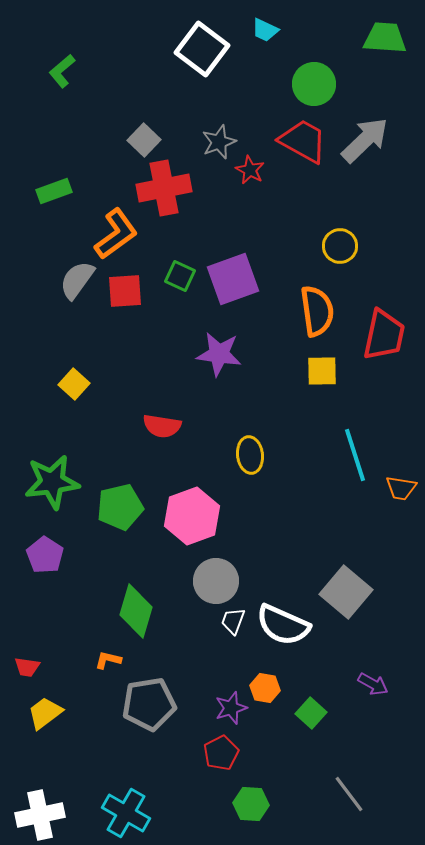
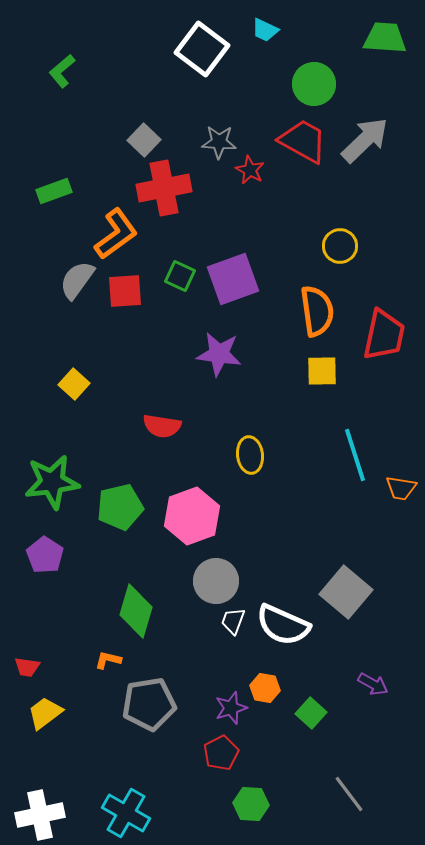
gray star at (219, 142): rotated 24 degrees clockwise
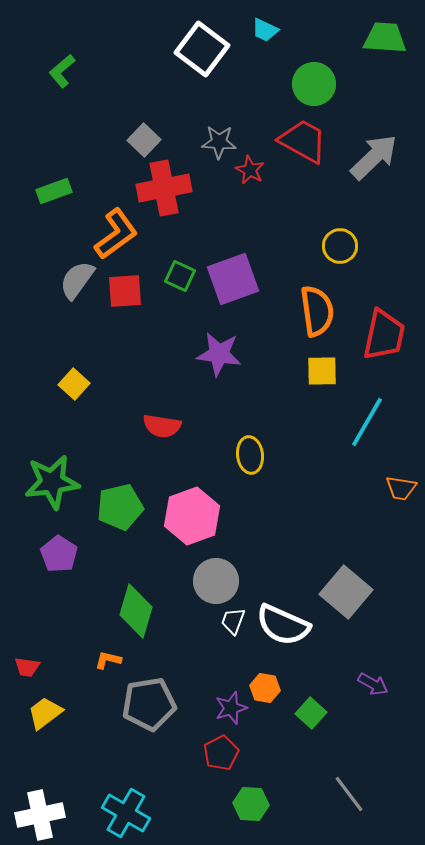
gray arrow at (365, 140): moved 9 px right, 17 px down
cyan line at (355, 455): moved 12 px right, 33 px up; rotated 48 degrees clockwise
purple pentagon at (45, 555): moved 14 px right, 1 px up
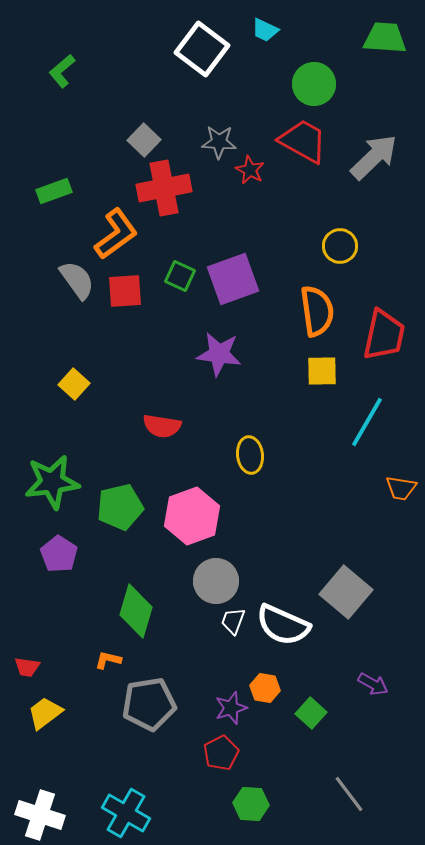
gray semicircle at (77, 280): rotated 108 degrees clockwise
white cross at (40, 815): rotated 30 degrees clockwise
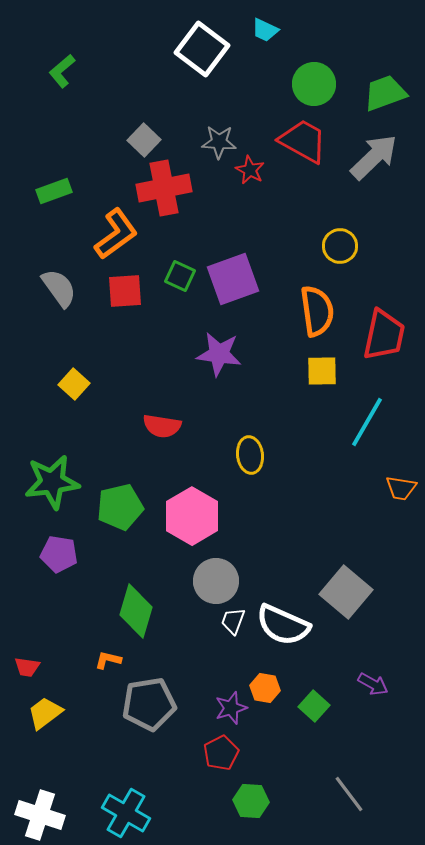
green trapezoid at (385, 38): moved 55 px down; rotated 24 degrees counterclockwise
gray semicircle at (77, 280): moved 18 px left, 8 px down
pink hexagon at (192, 516): rotated 10 degrees counterclockwise
purple pentagon at (59, 554): rotated 24 degrees counterclockwise
green square at (311, 713): moved 3 px right, 7 px up
green hexagon at (251, 804): moved 3 px up
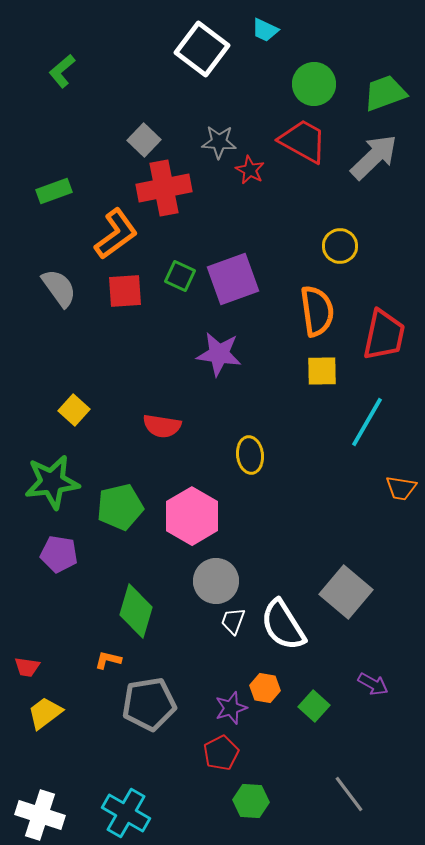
yellow square at (74, 384): moved 26 px down
white semicircle at (283, 625): rotated 34 degrees clockwise
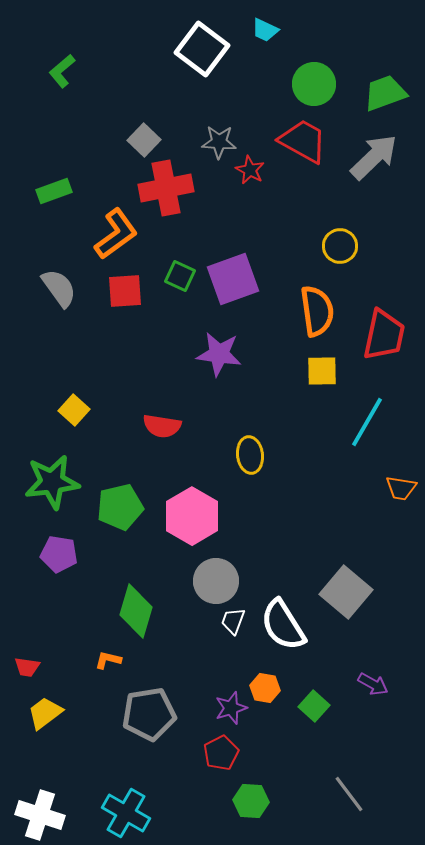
red cross at (164, 188): moved 2 px right
gray pentagon at (149, 704): moved 10 px down
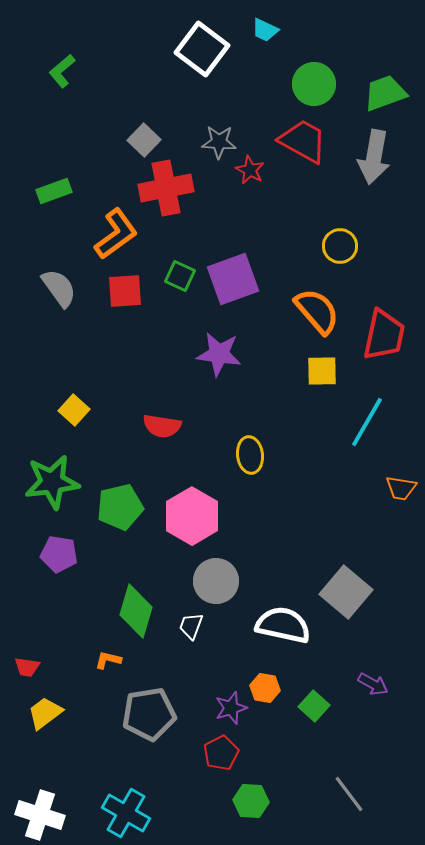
gray arrow at (374, 157): rotated 144 degrees clockwise
orange semicircle at (317, 311): rotated 33 degrees counterclockwise
white trapezoid at (233, 621): moved 42 px left, 5 px down
white semicircle at (283, 625): rotated 134 degrees clockwise
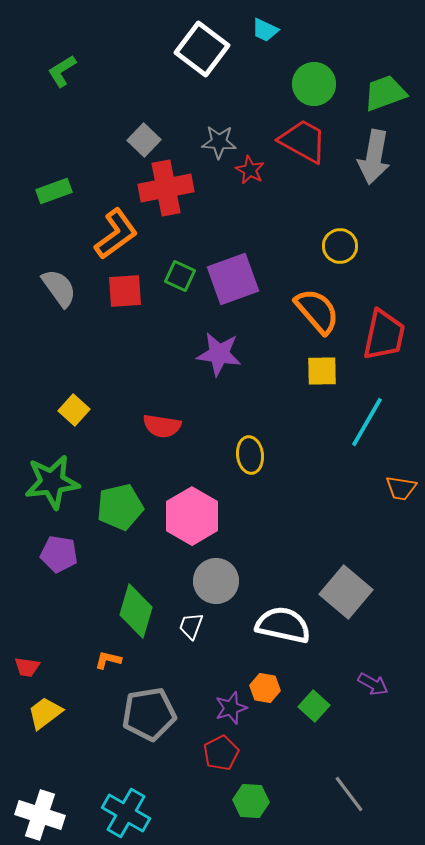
green L-shape at (62, 71): rotated 8 degrees clockwise
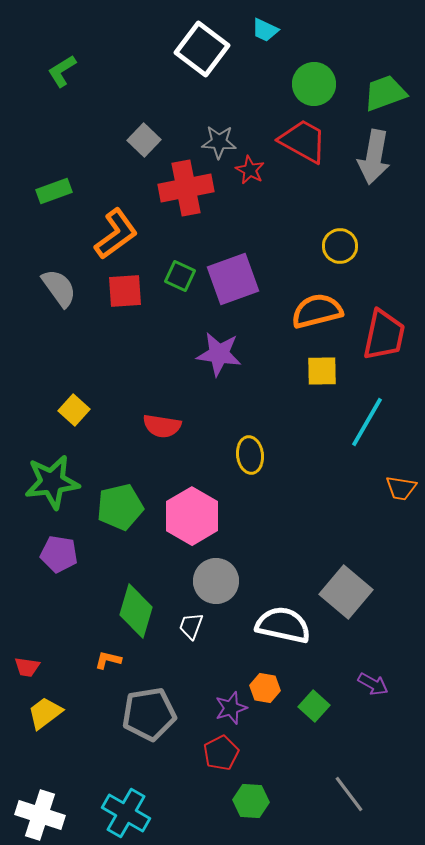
red cross at (166, 188): moved 20 px right
orange semicircle at (317, 311): rotated 63 degrees counterclockwise
